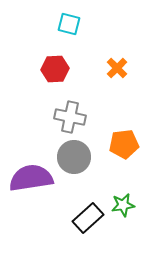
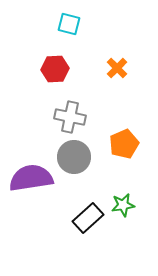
orange pentagon: rotated 16 degrees counterclockwise
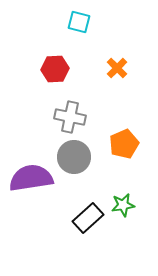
cyan square: moved 10 px right, 2 px up
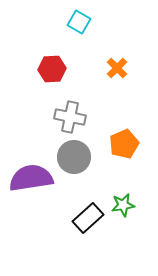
cyan square: rotated 15 degrees clockwise
red hexagon: moved 3 px left
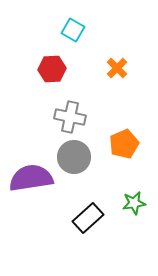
cyan square: moved 6 px left, 8 px down
green star: moved 11 px right, 2 px up
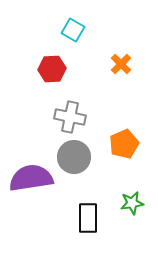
orange cross: moved 4 px right, 4 px up
green star: moved 2 px left
black rectangle: rotated 48 degrees counterclockwise
